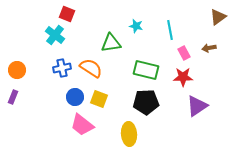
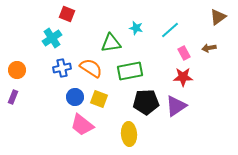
cyan star: moved 2 px down
cyan line: rotated 60 degrees clockwise
cyan cross: moved 3 px left, 3 px down; rotated 18 degrees clockwise
green rectangle: moved 16 px left, 1 px down; rotated 25 degrees counterclockwise
purple triangle: moved 21 px left
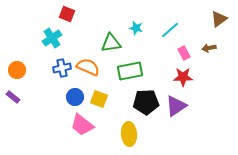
brown triangle: moved 1 px right, 2 px down
orange semicircle: moved 3 px left, 1 px up; rotated 10 degrees counterclockwise
purple rectangle: rotated 72 degrees counterclockwise
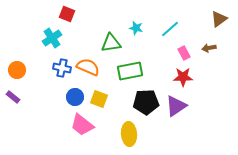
cyan line: moved 1 px up
blue cross: rotated 24 degrees clockwise
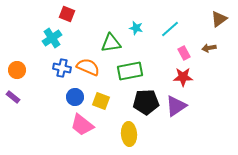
yellow square: moved 2 px right, 2 px down
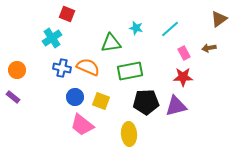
purple triangle: rotated 20 degrees clockwise
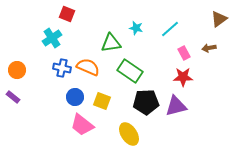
green rectangle: rotated 45 degrees clockwise
yellow square: moved 1 px right
yellow ellipse: rotated 30 degrees counterclockwise
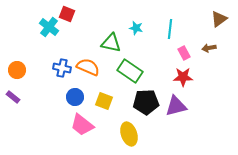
cyan line: rotated 42 degrees counterclockwise
cyan cross: moved 3 px left, 11 px up; rotated 18 degrees counterclockwise
green triangle: rotated 20 degrees clockwise
yellow square: moved 2 px right
yellow ellipse: rotated 15 degrees clockwise
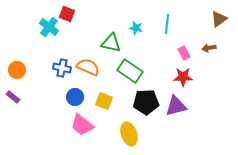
cyan line: moved 3 px left, 5 px up
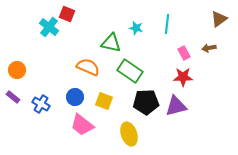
blue cross: moved 21 px left, 36 px down; rotated 18 degrees clockwise
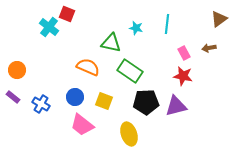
red star: moved 1 px up; rotated 12 degrees clockwise
